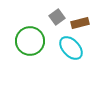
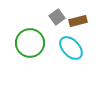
brown rectangle: moved 2 px left, 2 px up
green circle: moved 2 px down
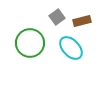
brown rectangle: moved 4 px right
